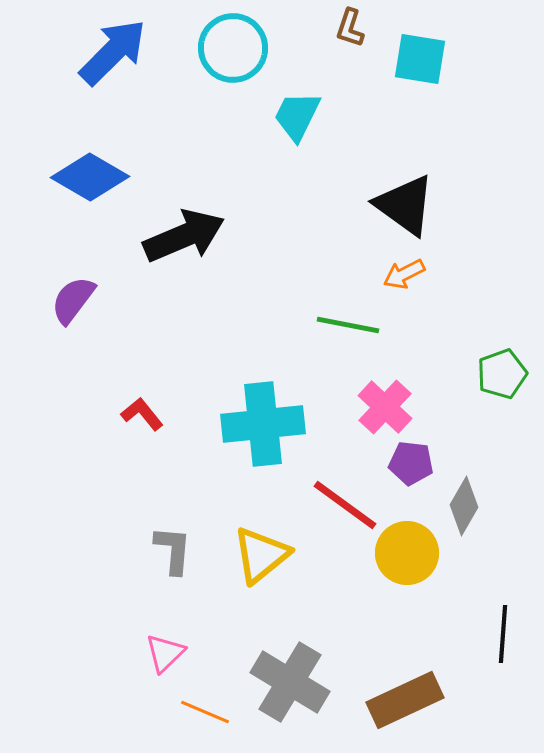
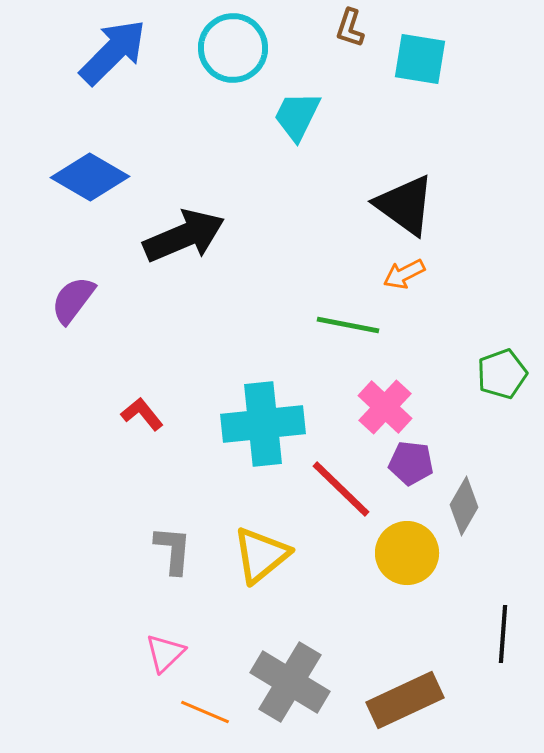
red line: moved 4 px left, 16 px up; rotated 8 degrees clockwise
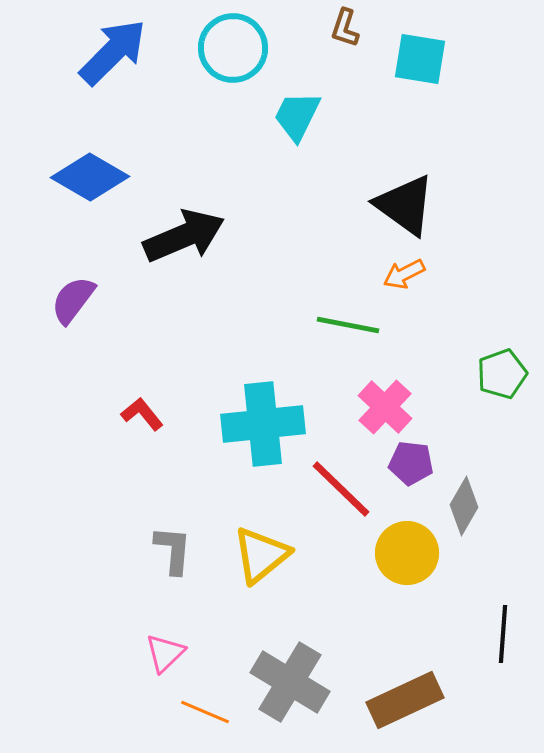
brown L-shape: moved 5 px left
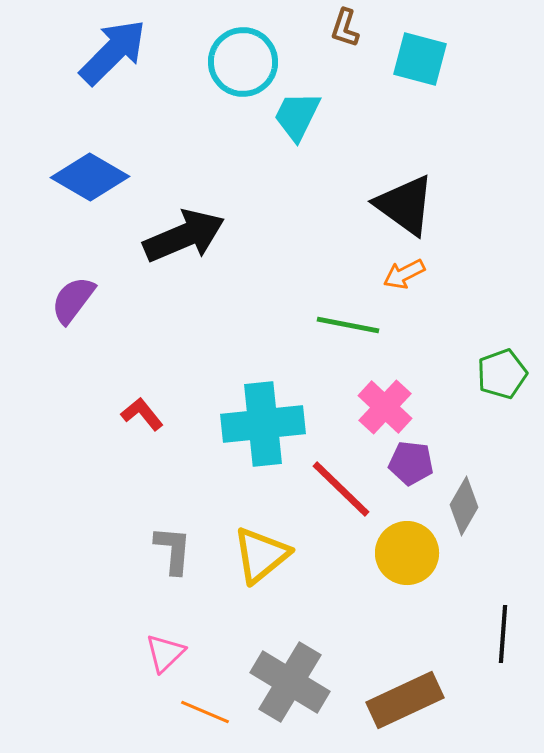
cyan circle: moved 10 px right, 14 px down
cyan square: rotated 6 degrees clockwise
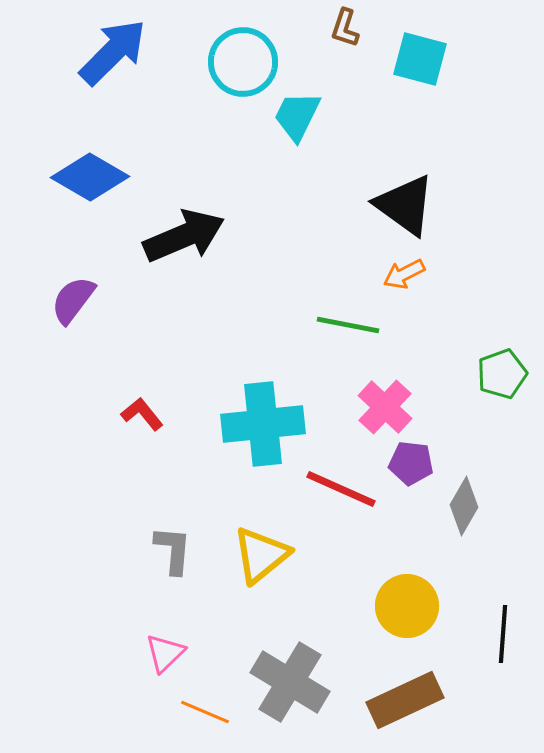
red line: rotated 20 degrees counterclockwise
yellow circle: moved 53 px down
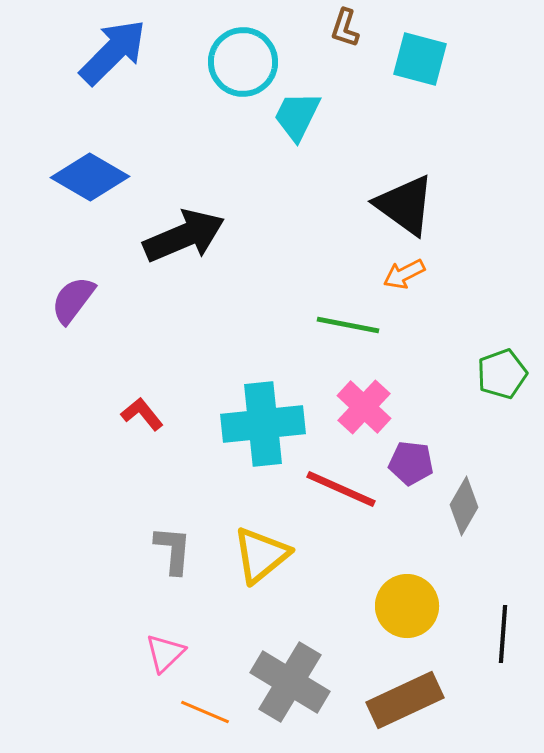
pink cross: moved 21 px left
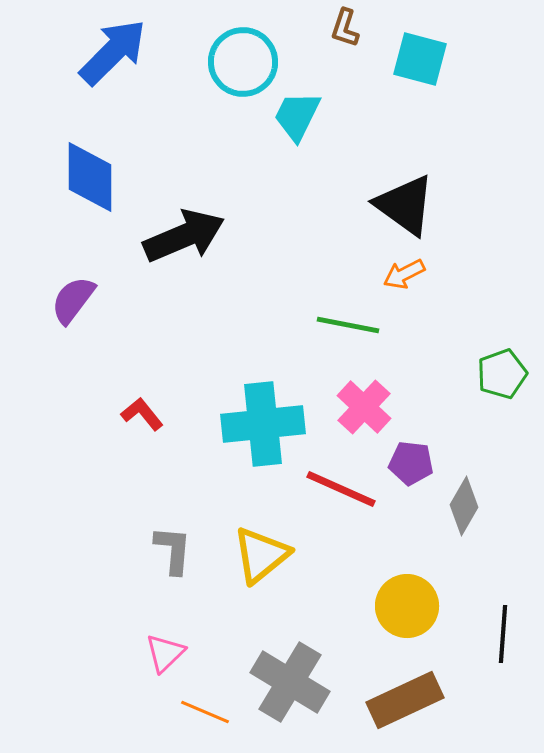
blue diamond: rotated 60 degrees clockwise
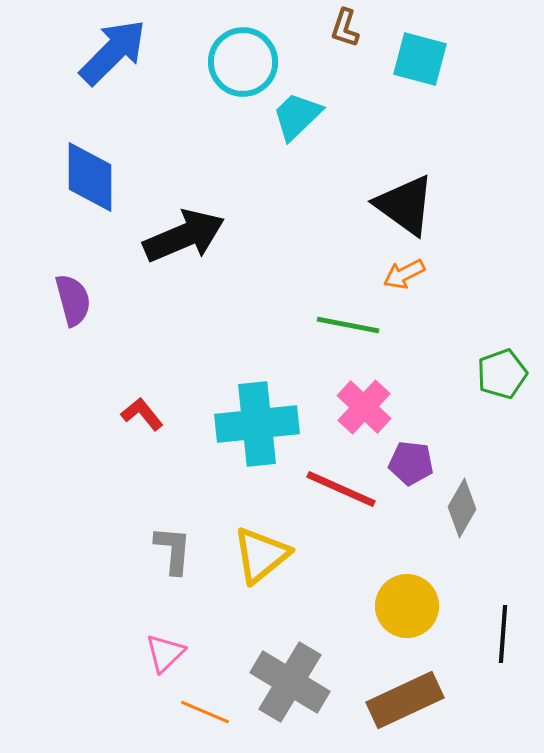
cyan trapezoid: rotated 20 degrees clockwise
purple semicircle: rotated 128 degrees clockwise
cyan cross: moved 6 px left
gray diamond: moved 2 px left, 2 px down
